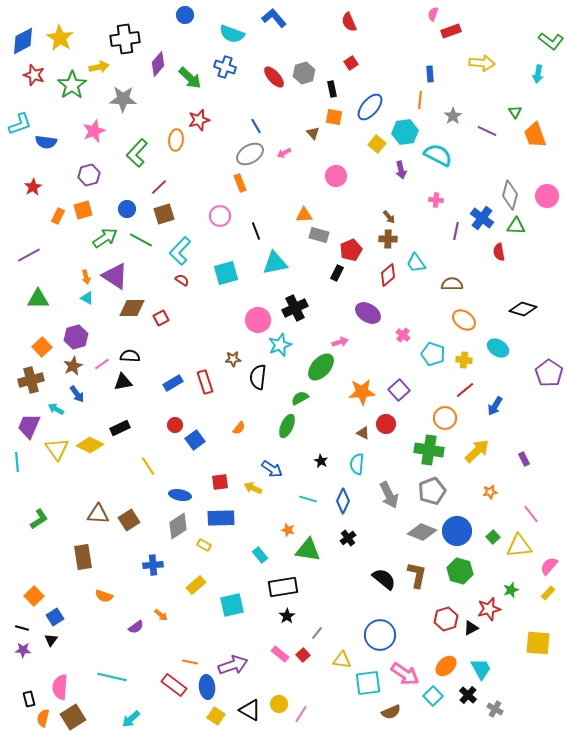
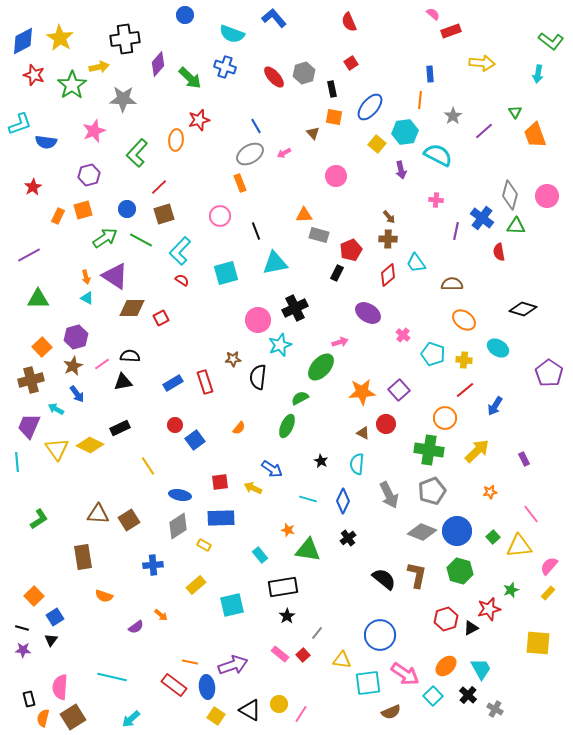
pink semicircle at (433, 14): rotated 112 degrees clockwise
purple line at (487, 131): moved 3 px left; rotated 66 degrees counterclockwise
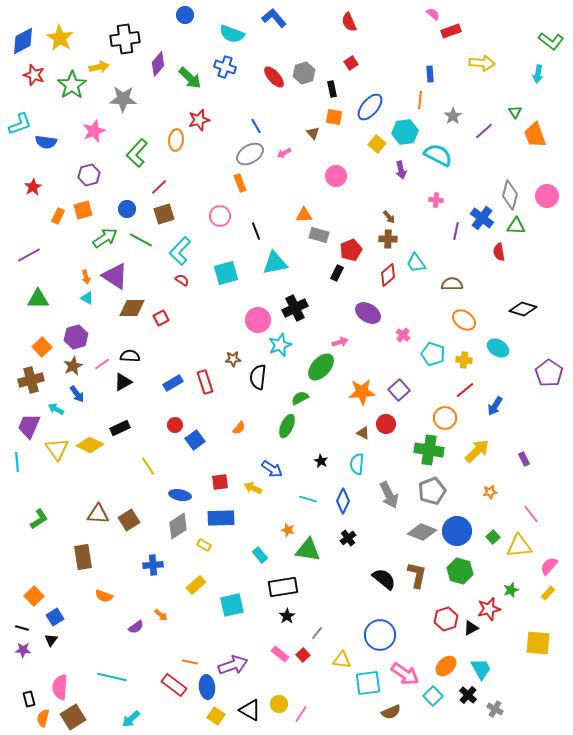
black triangle at (123, 382): rotated 18 degrees counterclockwise
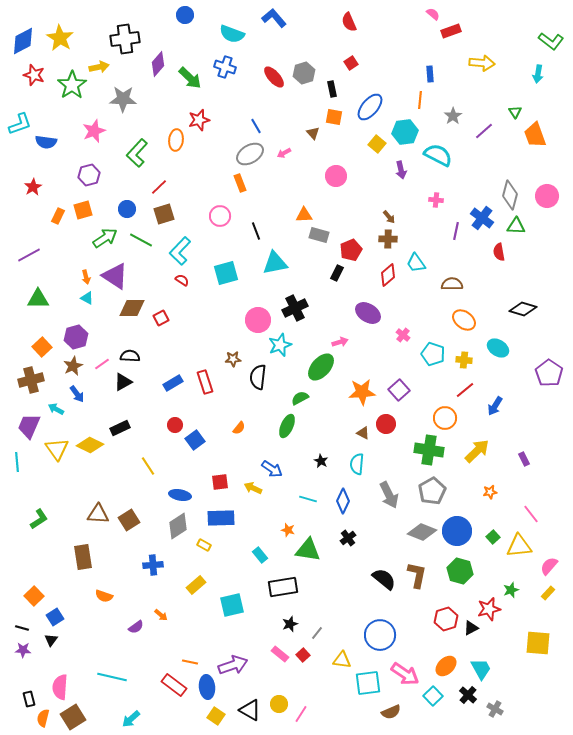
gray pentagon at (432, 491): rotated 8 degrees counterclockwise
black star at (287, 616): moved 3 px right, 8 px down; rotated 14 degrees clockwise
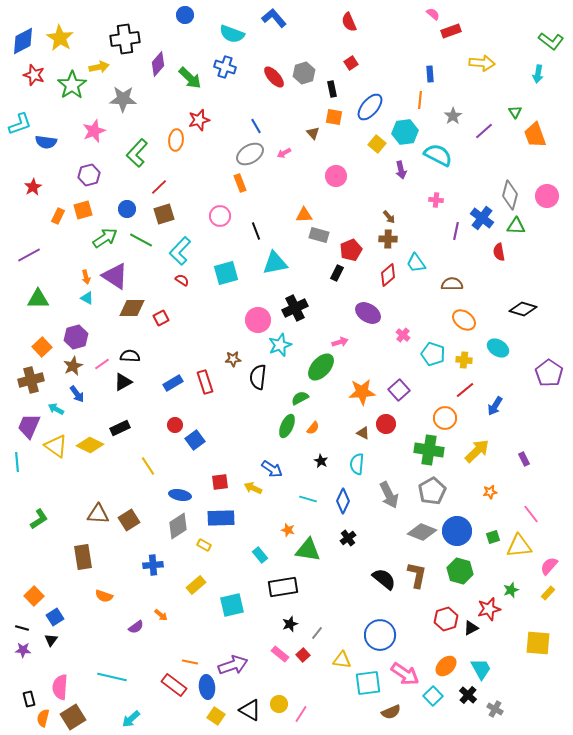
orange semicircle at (239, 428): moved 74 px right
yellow triangle at (57, 449): moved 1 px left, 3 px up; rotated 20 degrees counterclockwise
green square at (493, 537): rotated 24 degrees clockwise
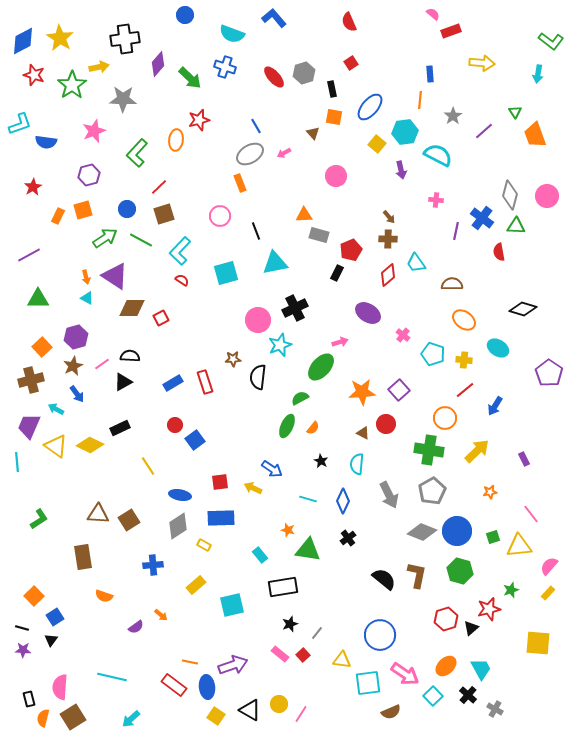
black triangle at (471, 628): rotated 14 degrees counterclockwise
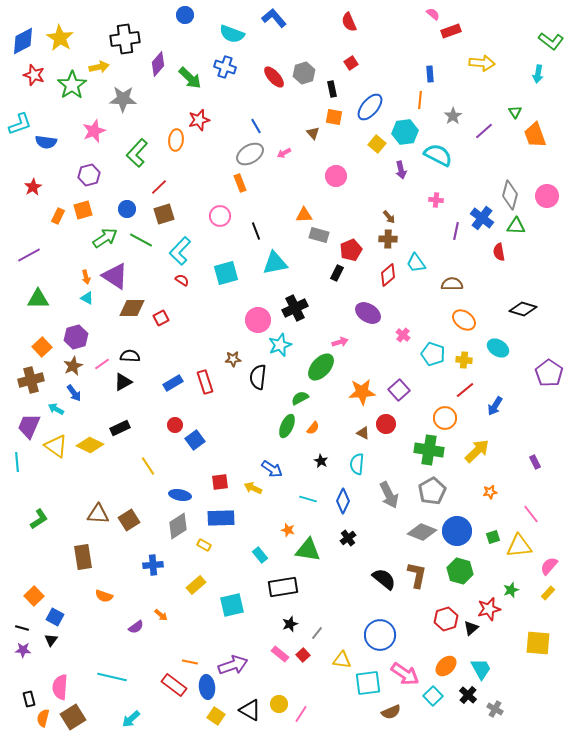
blue arrow at (77, 394): moved 3 px left, 1 px up
purple rectangle at (524, 459): moved 11 px right, 3 px down
blue square at (55, 617): rotated 30 degrees counterclockwise
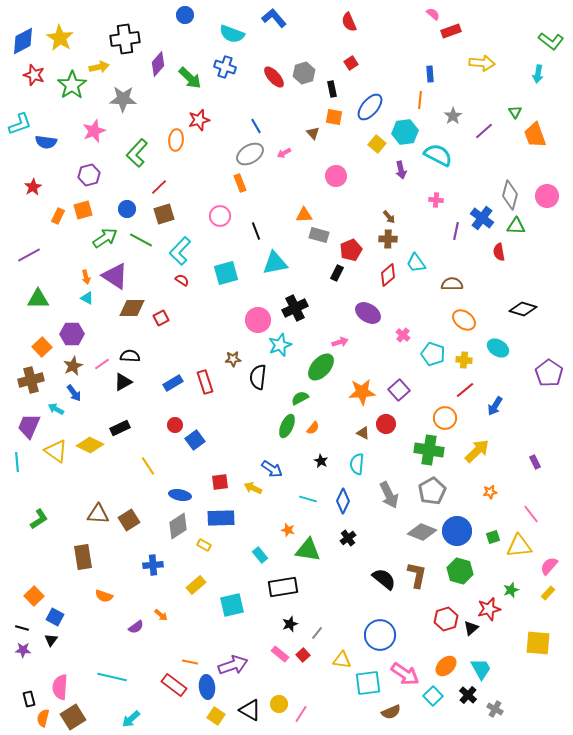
purple hexagon at (76, 337): moved 4 px left, 3 px up; rotated 15 degrees clockwise
yellow triangle at (56, 446): moved 5 px down
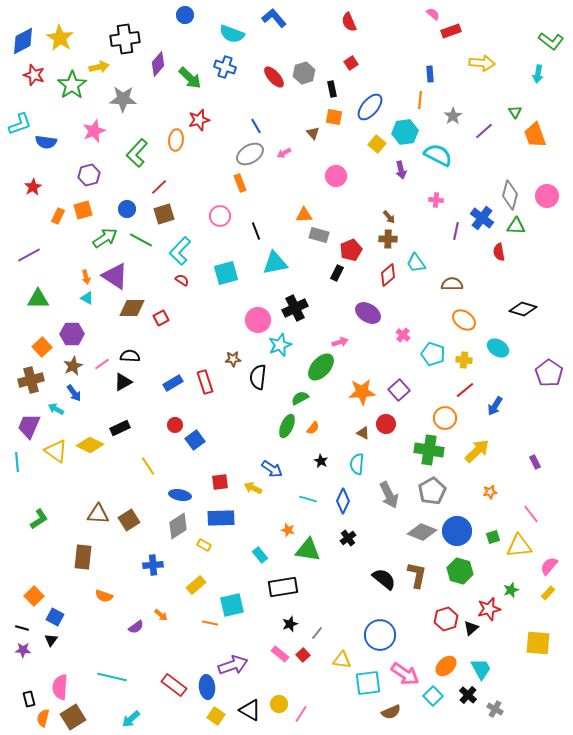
brown rectangle at (83, 557): rotated 15 degrees clockwise
orange line at (190, 662): moved 20 px right, 39 px up
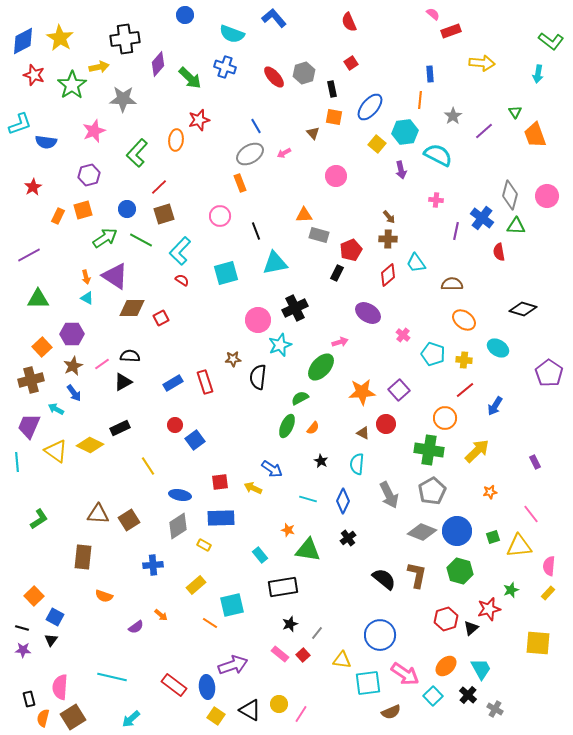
pink semicircle at (549, 566): rotated 36 degrees counterclockwise
orange line at (210, 623): rotated 21 degrees clockwise
